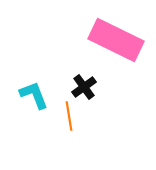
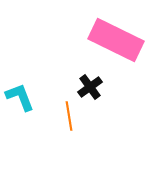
black cross: moved 6 px right
cyan L-shape: moved 14 px left, 2 px down
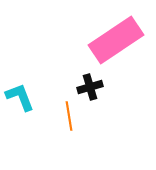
pink rectangle: rotated 60 degrees counterclockwise
black cross: rotated 20 degrees clockwise
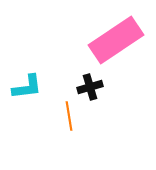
cyan L-shape: moved 7 px right, 10 px up; rotated 104 degrees clockwise
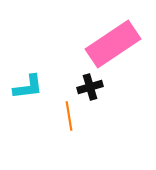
pink rectangle: moved 3 px left, 4 px down
cyan L-shape: moved 1 px right
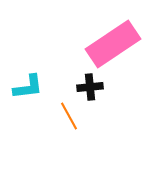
black cross: rotated 10 degrees clockwise
orange line: rotated 20 degrees counterclockwise
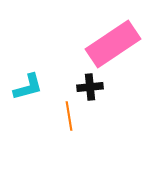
cyan L-shape: rotated 8 degrees counterclockwise
orange line: rotated 20 degrees clockwise
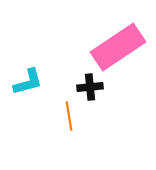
pink rectangle: moved 5 px right, 3 px down
cyan L-shape: moved 5 px up
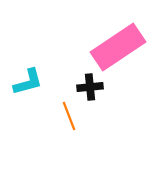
orange line: rotated 12 degrees counterclockwise
